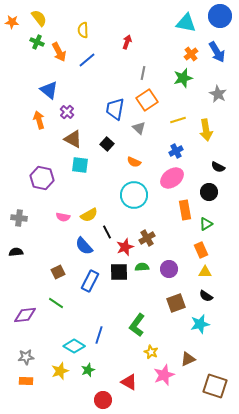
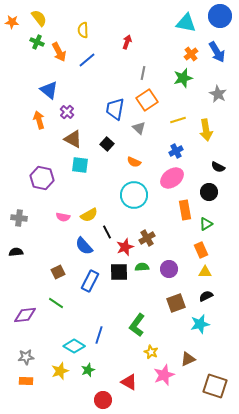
black semicircle at (206, 296): rotated 120 degrees clockwise
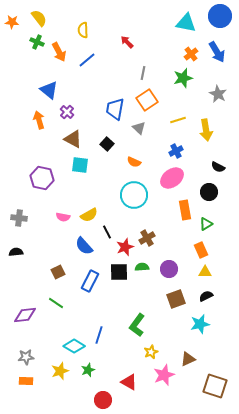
red arrow at (127, 42): rotated 64 degrees counterclockwise
brown square at (176, 303): moved 4 px up
yellow star at (151, 352): rotated 24 degrees clockwise
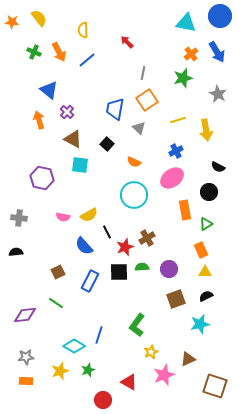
green cross at (37, 42): moved 3 px left, 10 px down
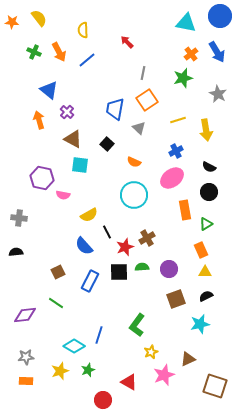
black semicircle at (218, 167): moved 9 px left
pink semicircle at (63, 217): moved 22 px up
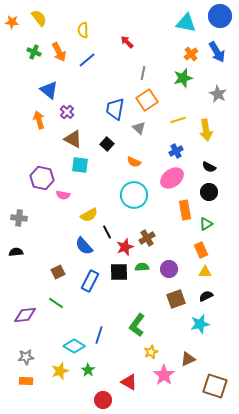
green star at (88, 370): rotated 16 degrees counterclockwise
pink star at (164, 375): rotated 15 degrees counterclockwise
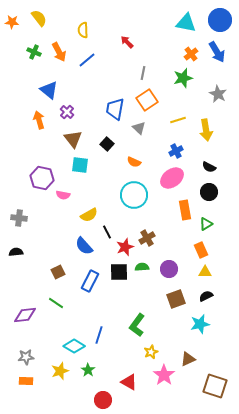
blue circle at (220, 16): moved 4 px down
brown triangle at (73, 139): rotated 24 degrees clockwise
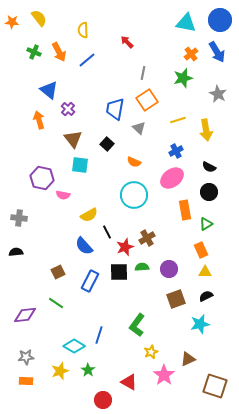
purple cross at (67, 112): moved 1 px right, 3 px up
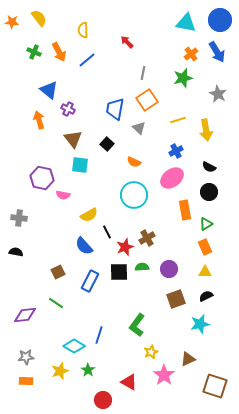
purple cross at (68, 109): rotated 16 degrees counterclockwise
orange rectangle at (201, 250): moved 4 px right, 3 px up
black semicircle at (16, 252): rotated 16 degrees clockwise
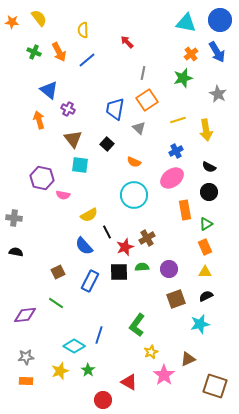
gray cross at (19, 218): moved 5 px left
